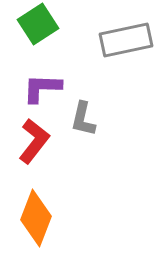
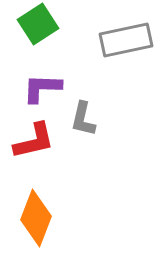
red L-shape: rotated 39 degrees clockwise
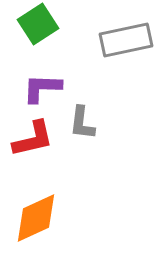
gray L-shape: moved 1 px left, 4 px down; rotated 6 degrees counterclockwise
red L-shape: moved 1 px left, 2 px up
orange diamond: rotated 44 degrees clockwise
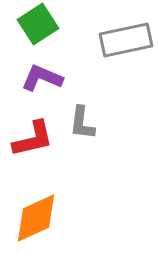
purple L-shape: moved 10 px up; rotated 21 degrees clockwise
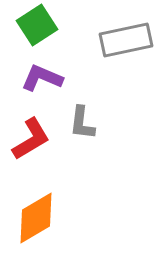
green square: moved 1 px left, 1 px down
red L-shape: moved 2 px left; rotated 18 degrees counterclockwise
orange diamond: rotated 6 degrees counterclockwise
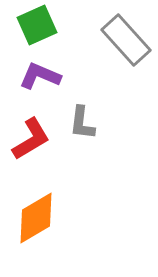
green square: rotated 9 degrees clockwise
gray rectangle: rotated 60 degrees clockwise
purple L-shape: moved 2 px left, 2 px up
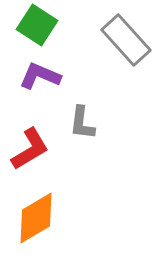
green square: rotated 33 degrees counterclockwise
red L-shape: moved 1 px left, 10 px down
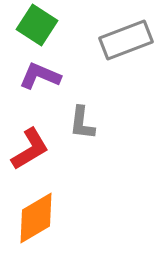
gray rectangle: rotated 69 degrees counterclockwise
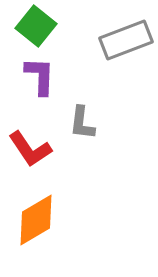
green square: moved 1 px left, 1 px down; rotated 6 degrees clockwise
purple L-shape: rotated 69 degrees clockwise
red L-shape: rotated 87 degrees clockwise
orange diamond: moved 2 px down
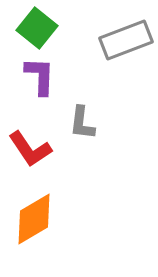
green square: moved 1 px right, 2 px down
orange diamond: moved 2 px left, 1 px up
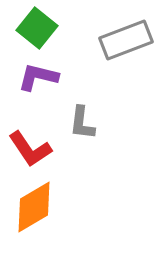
purple L-shape: moved 2 px left, 1 px down; rotated 78 degrees counterclockwise
orange diamond: moved 12 px up
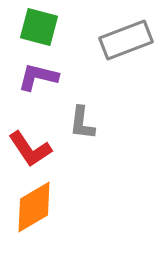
green square: moved 2 px right, 1 px up; rotated 24 degrees counterclockwise
